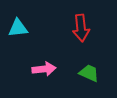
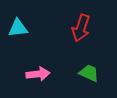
red arrow: rotated 24 degrees clockwise
pink arrow: moved 6 px left, 5 px down
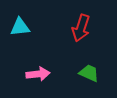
cyan triangle: moved 2 px right, 1 px up
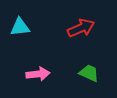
red arrow: rotated 132 degrees counterclockwise
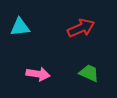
pink arrow: rotated 15 degrees clockwise
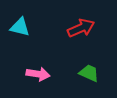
cyan triangle: rotated 20 degrees clockwise
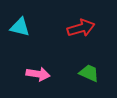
red arrow: rotated 8 degrees clockwise
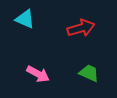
cyan triangle: moved 5 px right, 8 px up; rotated 10 degrees clockwise
pink arrow: rotated 20 degrees clockwise
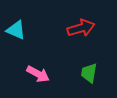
cyan triangle: moved 9 px left, 11 px down
green trapezoid: rotated 105 degrees counterclockwise
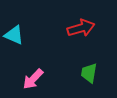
cyan triangle: moved 2 px left, 5 px down
pink arrow: moved 5 px left, 5 px down; rotated 105 degrees clockwise
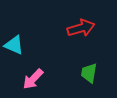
cyan triangle: moved 10 px down
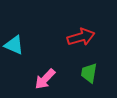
red arrow: moved 9 px down
pink arrow: moved 12 px right
